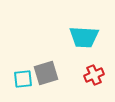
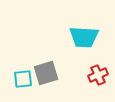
red cross: moved 4 px right
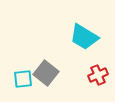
cyan trapezoid: rotated 28 degrees clockwise
gray square: rotated 35 degrees counterclockwise
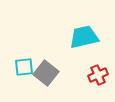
cyan trapezoid: rotated 136 degrees clockwise
cyan square: moved 1 px right, 12 px up
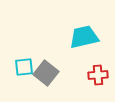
red cross: rotated 18 degrees clockwise
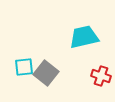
red cross: moved 3 px right, 1 px down; rotated 24 degrees clockwise
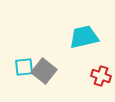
gray square: moved 2 px left, 2 px up
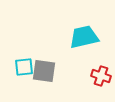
gray square: rotated 30 degrees counterclockwise
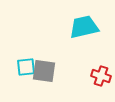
cyan trapezoid: moved 10 px up
cyan square: moved 2 px right
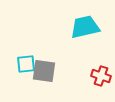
cyan trapezoid: moved 1 px right
cyan square: moved 3 px up
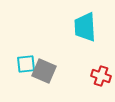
cyan trapezoid: rotated 80 degrees counterclockwise
gray square: rotated 15 degrees clockwise
